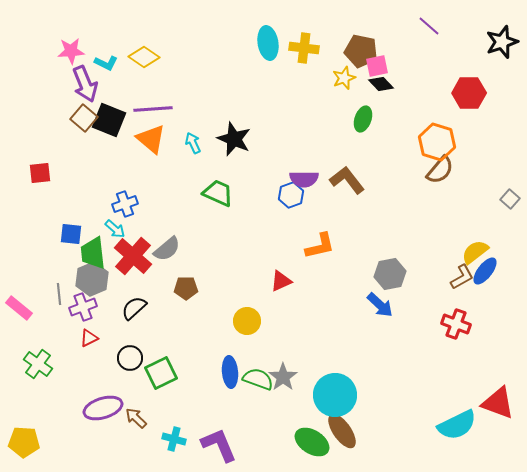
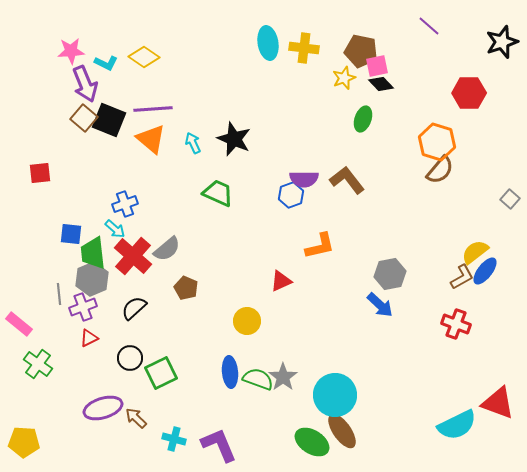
brown pentagon at (186, 288): rotated 25 degrees clockwise
pink rectangle at (19, 308): moved 16 px down
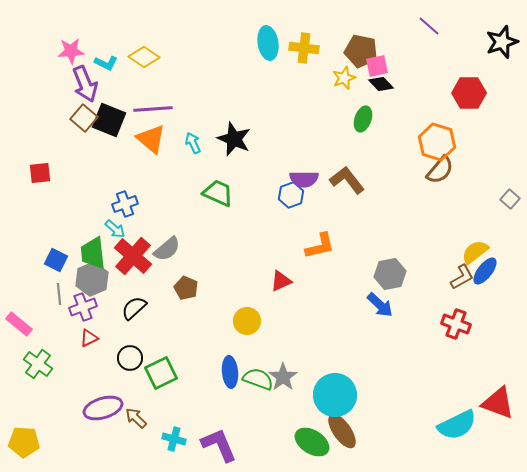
blue square at (71, 234): moved 15 px left, 26 px down; rotated 20 degrees clockwise
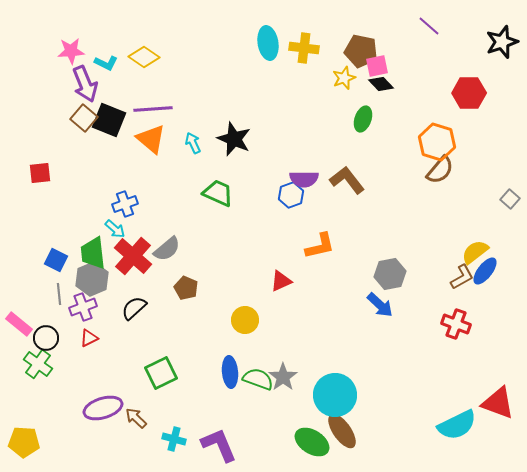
yellow circle at (247, 321): moved 2 px left, 1 px up
black circle at (130, 358): moved 84 px left, 20 px up
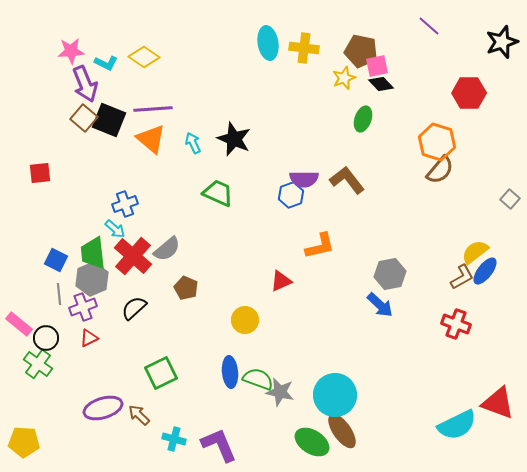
gray star at (283, 377): moved 3 px left, 15 px down; rotated 24 degrees counterclockwise
brown arrow at (136, 418): moved 3 px right, 3 px up
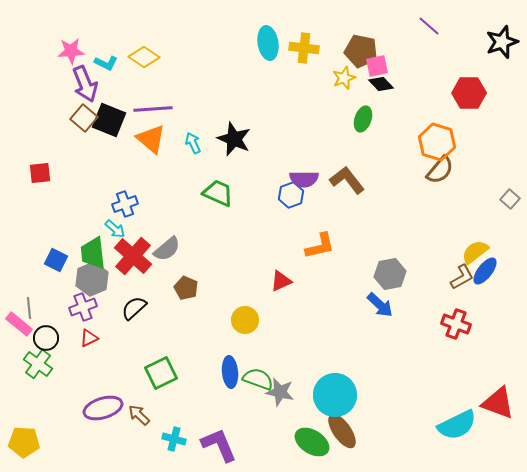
gray line at (59, 294): moved 30 px left, 14 px down
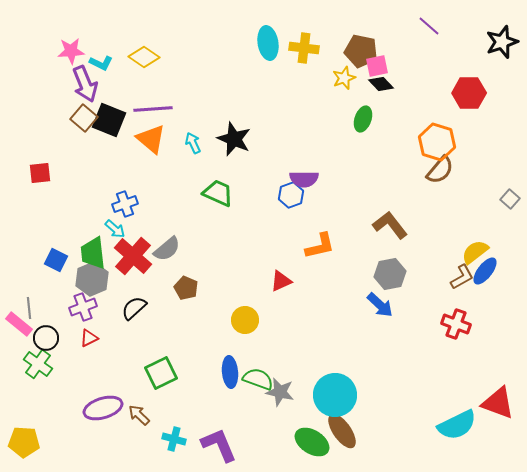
cyan L-shape at (106, 63): moved 5 px left
brown L-shape at (347, 180): moved 43 px right, 45 px down
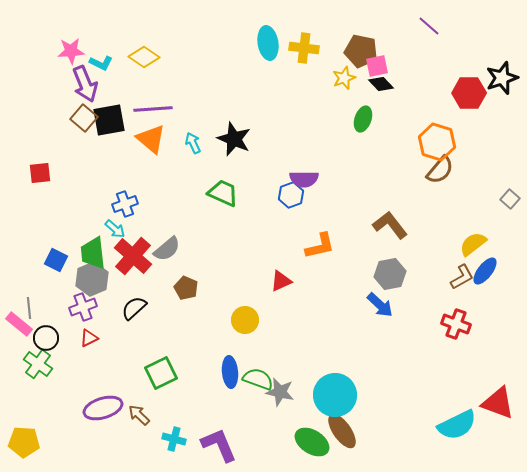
black star at (502, 42): moved 36 px down
black square at (109, 120): rotated 32 degrees counterclockwise
green trapezoid at (218, 193): moved 5 px right
yellow semicircle at (475, 252): moved 2 px left, 8 px up
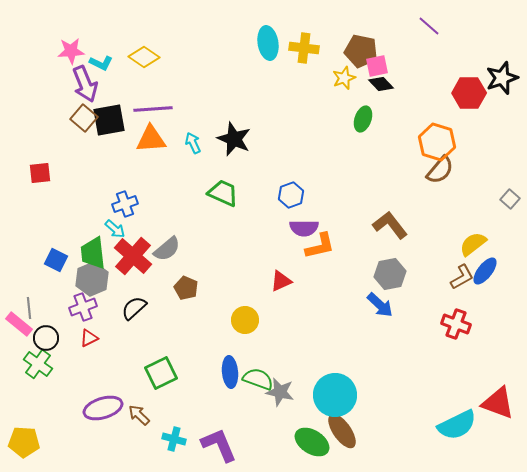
orange triangle at (151, 139): rotated 44 degrees counterclockwise
purple semicircle at (304, 179): moved 49 px down
